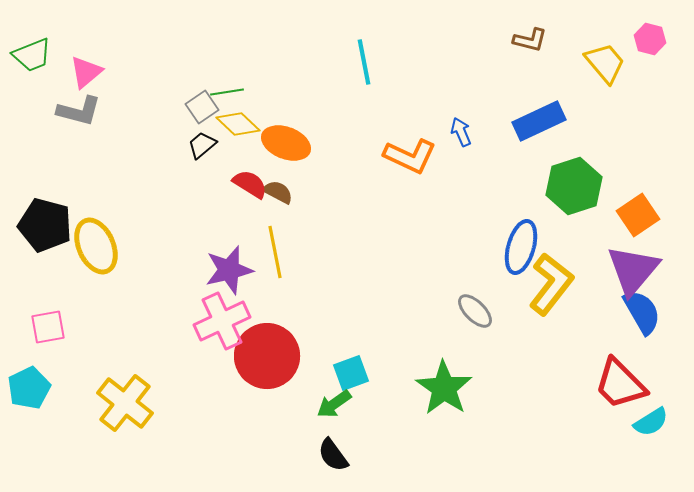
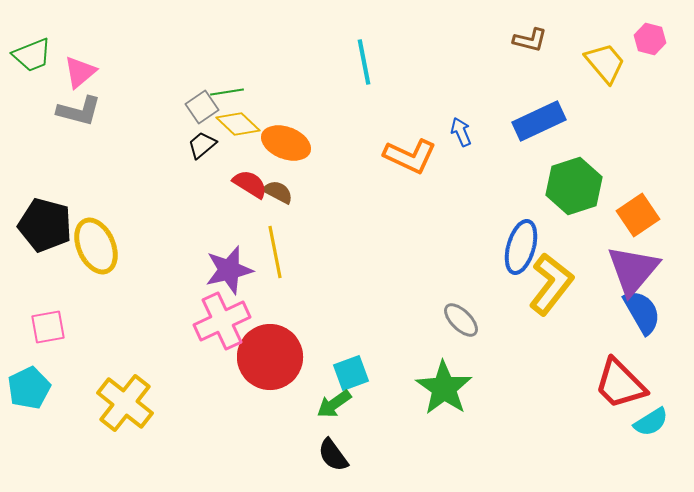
pink triangle: moved 6 px left
gray ellipse: moved 14 px left, 9 px down
red circle: moved 3 px right, 1 px down
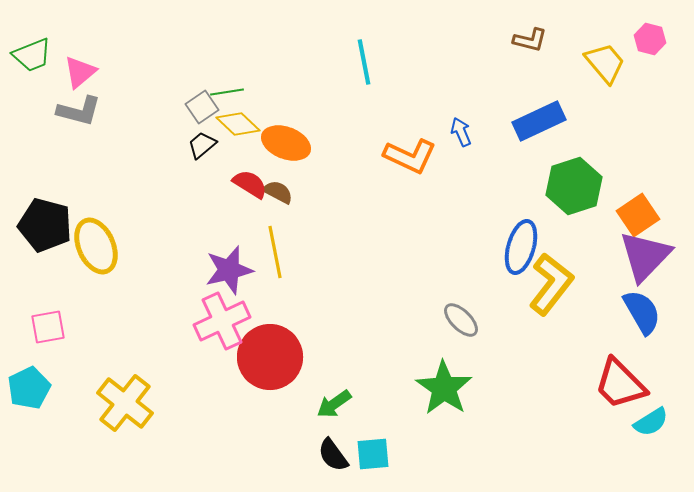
purple triangle: moved 12 px right, 14 px up; rotated 4 degrees clockwise
cyan square: moved 22 px right, 81 px down; rotated 15 degrees clockwise
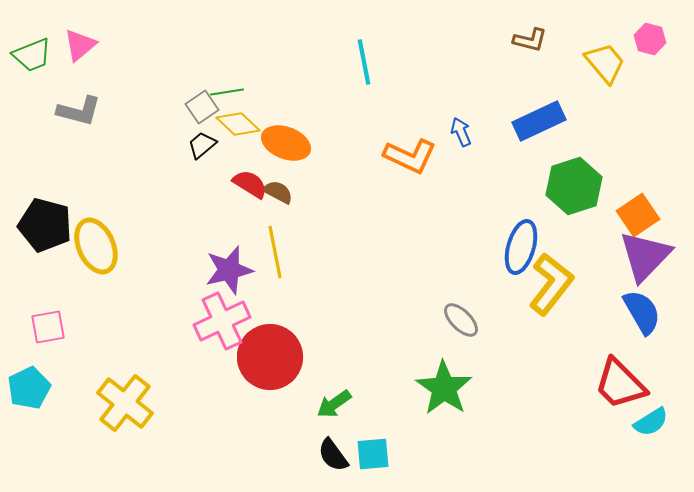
pink triangle: moved 27 px up
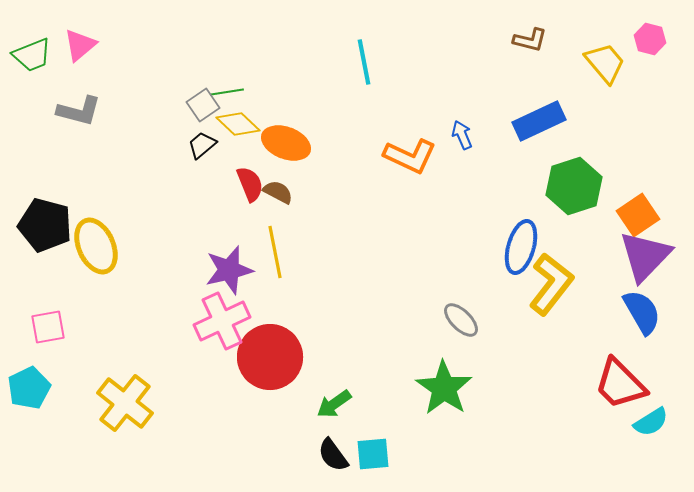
gray square: moved 1 px right, 2 px up
blue arrow: moved 1 px right, 3 px down
red semicircle: rotated 36 degrees clockwise
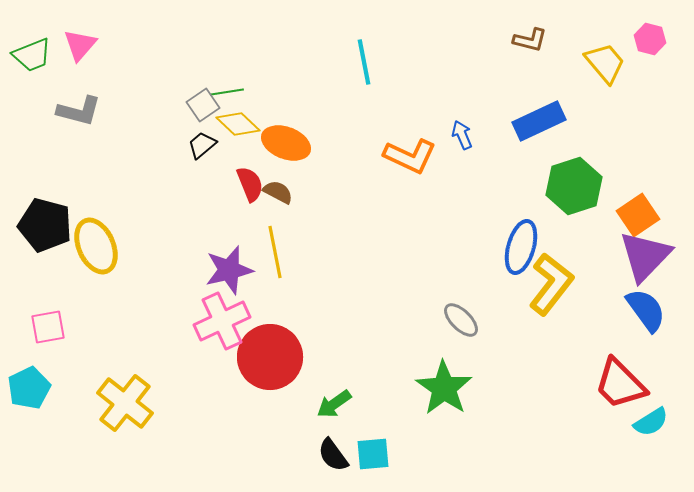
pink triangle: rotated 9 degrees counterclockwise
blue semicircle: moved 4 px right, 2 px up; rotated 6 degrees counterclockwise
